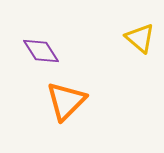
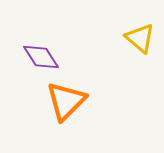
purple diamond: moved 6 px down
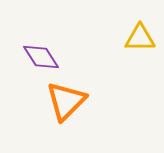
yellow triangle: rotated 40 degrees counterclockwise
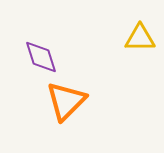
purple diamond: rotated 15 degrees clockwise
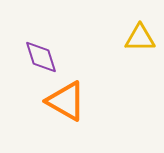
orange triangle: rotated 45 degrees counterclockwise
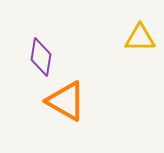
purple diamond: rotated 27 degrees clockwise
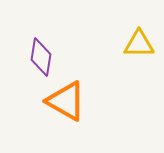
yellow triangle: moved 1 px left, 6 px down
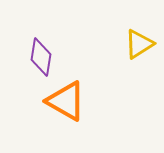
yellow triangle: rotated 32 degrees counterclockwise
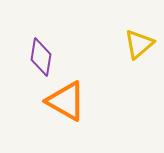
yellow triangle: rotated 8 degrees counterclockwise
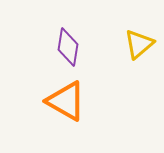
purple diamond: moved 27 px right, 10 px up
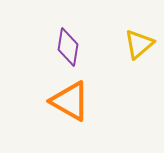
orange triangle: moved 4 px right
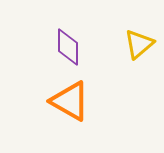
purple diamond: rotated 9 degrees counterclockwise
